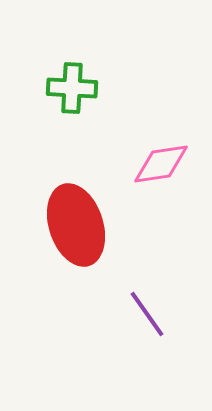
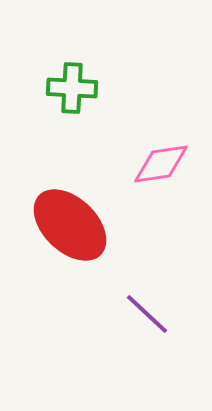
red ellipse: moved 6 px left; rotated 28 degrees counterclockwise
purple line: rotated 12 degrees counterclockwise
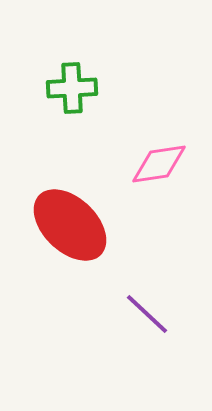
green cross: rotated 6 degrees counterclockwise
pink diamond: moved 2 px left
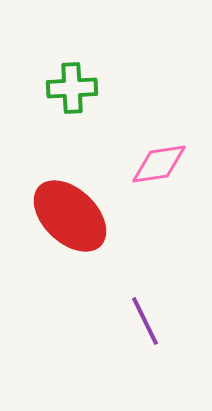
red ellipse: moved 9 px up
purple line: moved 2 px left, 7 px down; rotated 21 degrees clockwise
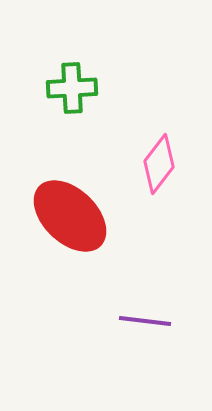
pink diamond: rotated 44 degrees counterclockwise
purple line: rotated 57 degrees counterclockwise
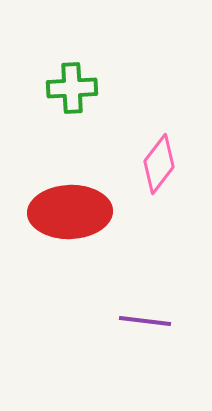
red ellipse: moved 4 px up; rotated 46 degrees counterclockwise
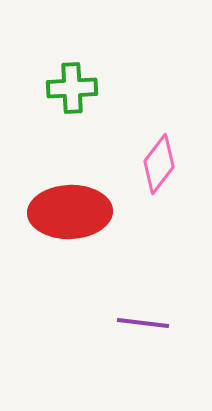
purple line: moved 2 px left, 2 px down
